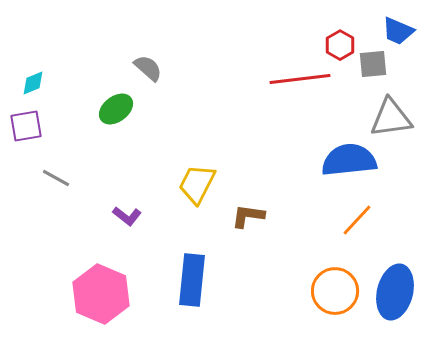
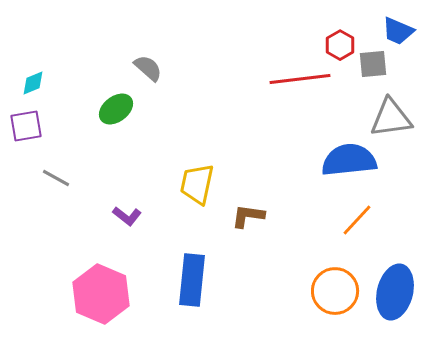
yellow trapezoid: rotated 15 degrees counterclockwise
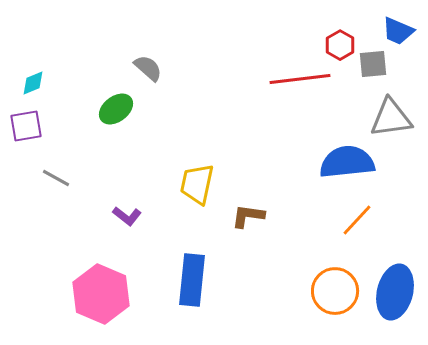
blue semicircle: moved 2 px left, 2 px down
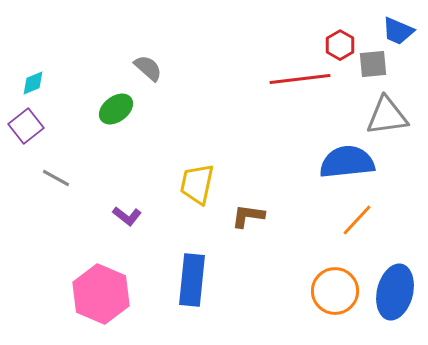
gray triangle: moved 4 px left, 2 px up
purple square: rotated 28 degrees counterclockwise
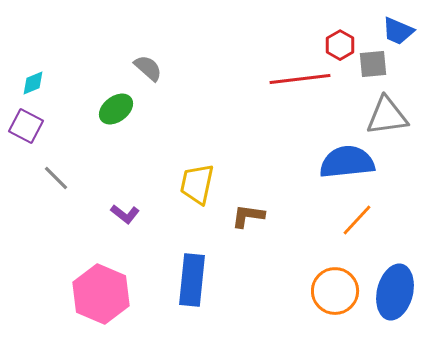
purple square: rotated 24 degrees counterclockwise
gray line: rotated 16 degrees clockwise
purple L-shape: moved 2 px left, 2 px up
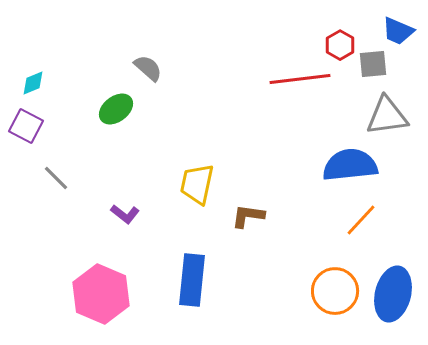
blue semicircle: moved 3 px right, 3 px down
orange line: moved 4 px right
blue ellipse: moved 2 px left, 2 px down
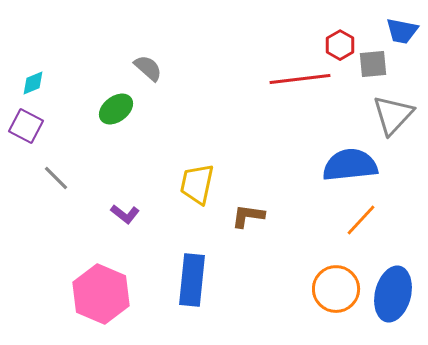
blue trapezoid: moved 4 px right; rotated 12 degrees counterclockwise
gray triangle: moved 6 px right, 1 px up; rotated 39 degrees counterclockwise
orange circle: moved 1 px right, 2 px up
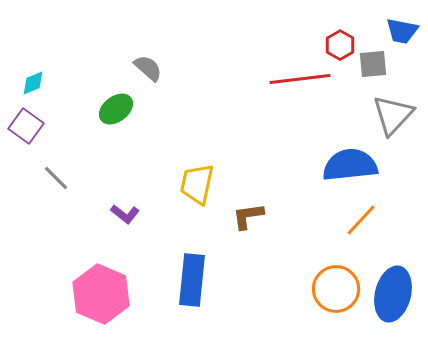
purple square: rotated 8 degrees clockwise
brown L-shape: rotated 16 degrees counterclockwise
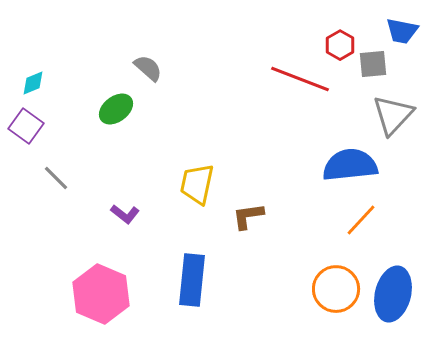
red line: rotated 28 degrees clockwise
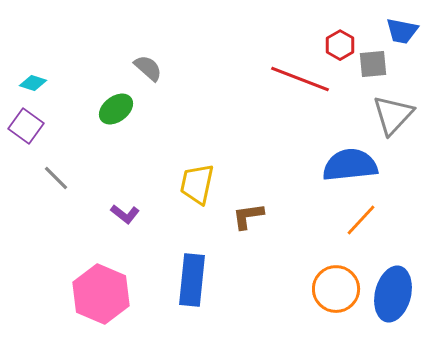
cyan diamond: rotated 40 degrees clockwise
